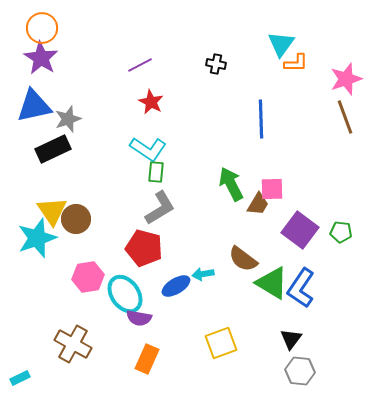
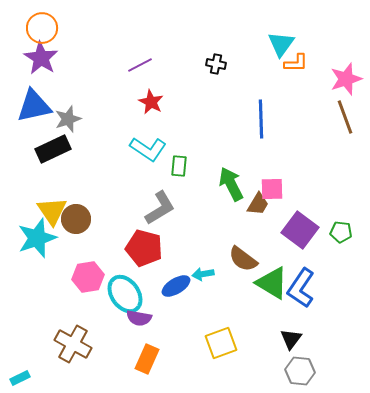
green rectangle: moved 23 px right, 6 px up
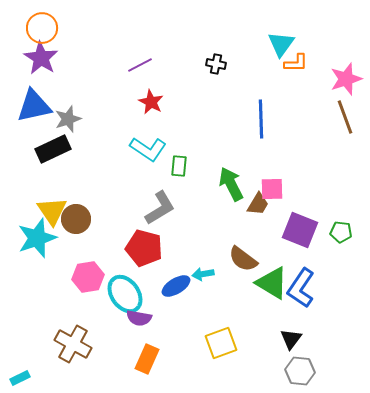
purple square: rotated 15 degrees counterclockwise
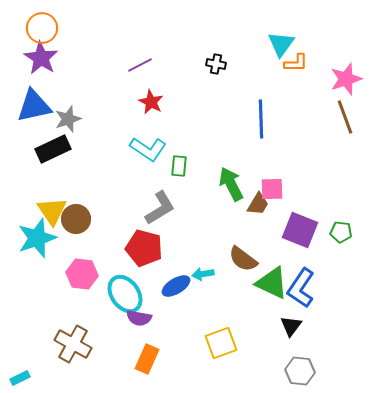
pink hexagon: moved 6 px left, 3 px up; rotated 16 degrees clockwise
green triangle: rotated 6 degrees counterclockwise
black triangle: moved 13 px up
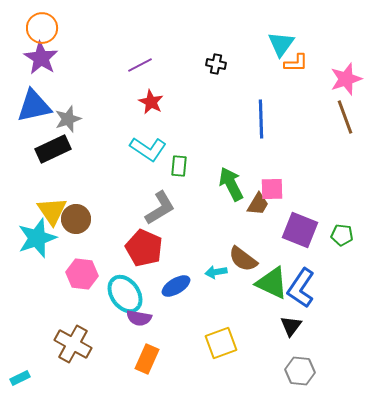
green pentagon: moved 1 px right, 3 px down
red pentagon: rotated 9 degrees clockwise
cyan arrow: moved 13 px right, 2 px up
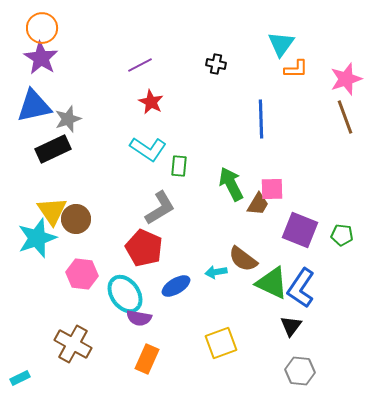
orange L-shape: moved 6 px down
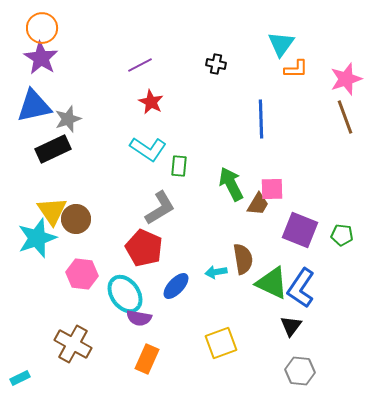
brown semicircle: rotated 136 degrees counterclockwise
blue ellipse: rotated 16 degrees counterclockwise
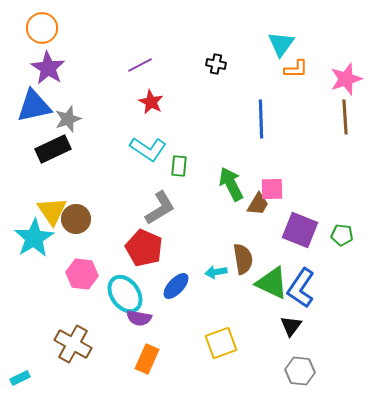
purple star: moved 7 px right, 10 px down
brown line: rotated 16 degrees clockwise
cyan star: moved 3 px left; rotated 12 degrees counterclockwise
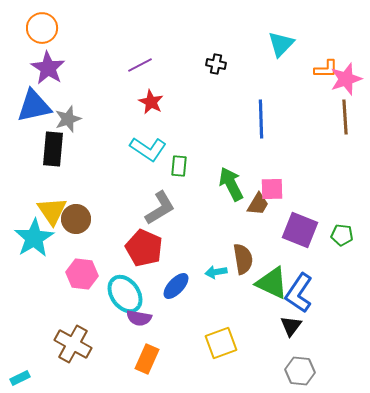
cyan triangle: rotated 8 degrees clockwise
orange L-shape: moved 30 px right
black rectangle: rotated 60 degrees counterclockwise
blue L-shape: moved 2 px left, 5 px down
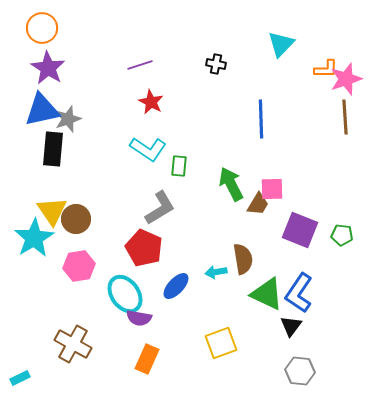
purple line: rotated 10 degrees clockwise
blue triangle: moved 8 px right, 4 px down
pink hexagon: moved 3 px left, 8 px up; rotated 16 degrees counterclockwise
green triangle: moved 5 px left, 11 px down
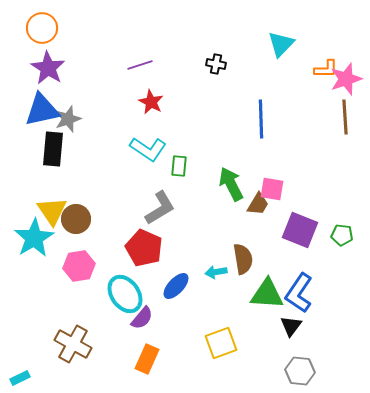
pink square: rotated 10 degrees clockwise
green triangle: rotated 21 degrees counterclockwise
purple semicircle: moved 3 px right; rotated 60 degrees counterclockwise
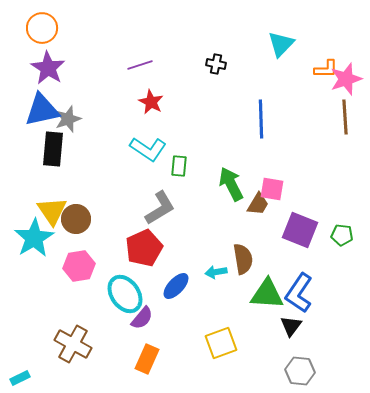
red pentagon: rotated 24 degrees clockwise
